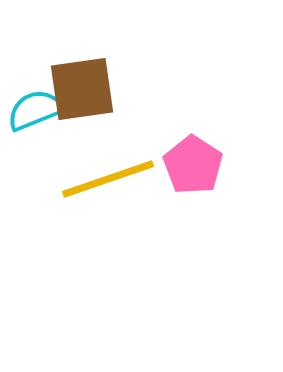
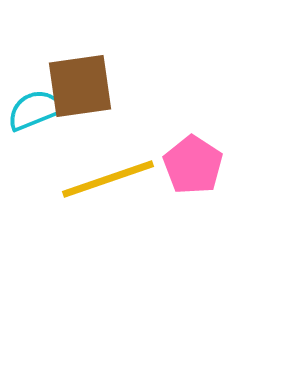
brown square: moved 2 px left, 3 px up
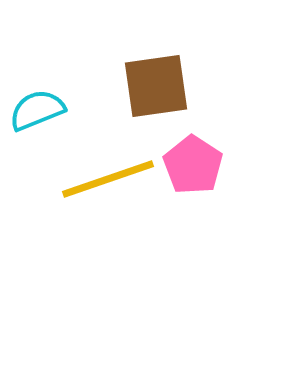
brown square: moved 76 px right
cyan semicircle: moved 2 px right
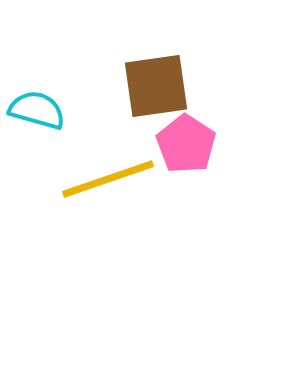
cyan semicircle: rotated 38 degrees clockwise
pink pentagon: moved 7 px left, 21 px up
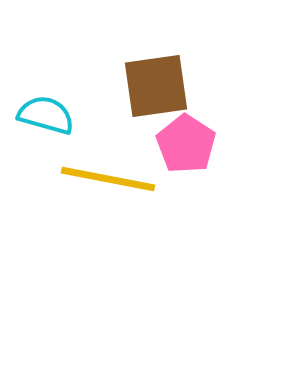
cyan semicircle: moved 9 px right, 5 px down
yellow line: rotated 30 degrees clockwise
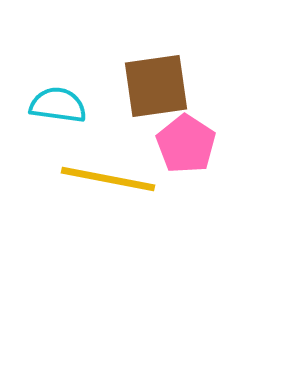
cyan semicircle: moved 12 px right, 10 px up; rotated 8 degrees counterclockwise
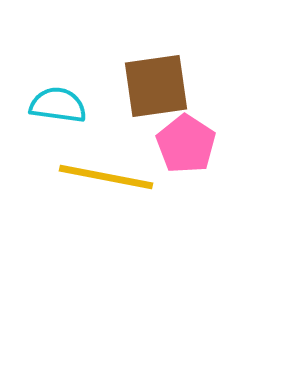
yellow line: moved 2 px left, 2 px up
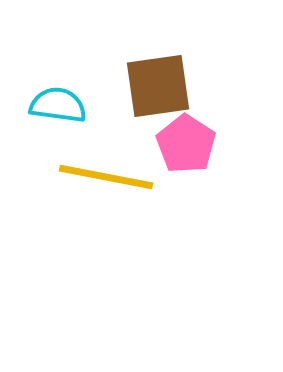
brown square: moved 2 px right
